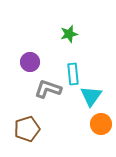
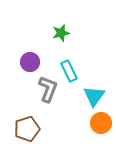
green star: moved 8 px left, 1 px up
cyan rectangle: moved 4 px left, 3 px up; rotated 20 degrees counterclockwise
gray L-shape: rotated 92 degrees clockwise
cyan triangle: moved 3 px right
orange circle: moved 1 px up
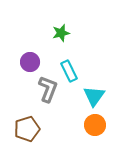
orange circle: moved 6 px left, 2 px down
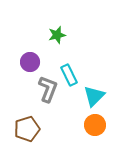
green star: moved 4 px left, 2 px down
cyan rectangle: moved 4 px down
cyan triangle: rotated 10 degrees clockwise
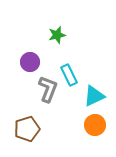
cyan triangle: rotated 20 degrees clockwise
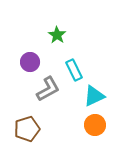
green star: rotated 24 degrees counterclockwise
cyan rectangle: moved 5 px right, 5 px up
gray L-shape: rotated 40 degrees clockwise
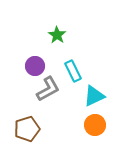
purple circle: moved 5 px right, 4 px down
cyan rectangle: moved 1 px left, 1 px down
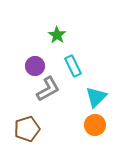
cyan rectangle: moved 5 px up
cyan triangle: moved 2 px right, 1 px down; rotated 20 degrees counterclockwise
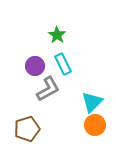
cyan rectangle: moved 10 px left, 2 px up
cyan triangle: moved 4 px left, 5 px down
